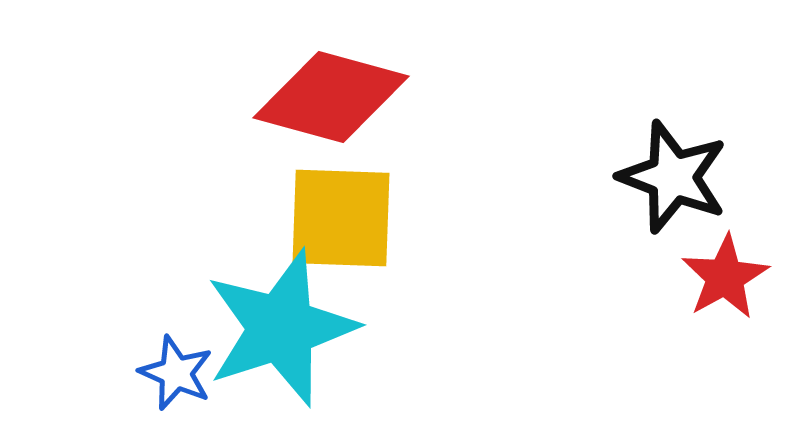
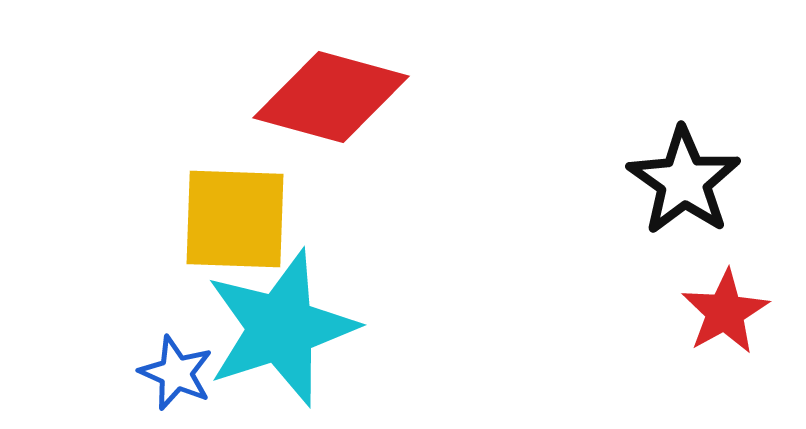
black star: moved 11 px right, 4 px down; rotated 14 degrees clockwise
yellow square: moved 106 px left, 1 px down
red star: moved 35 px down
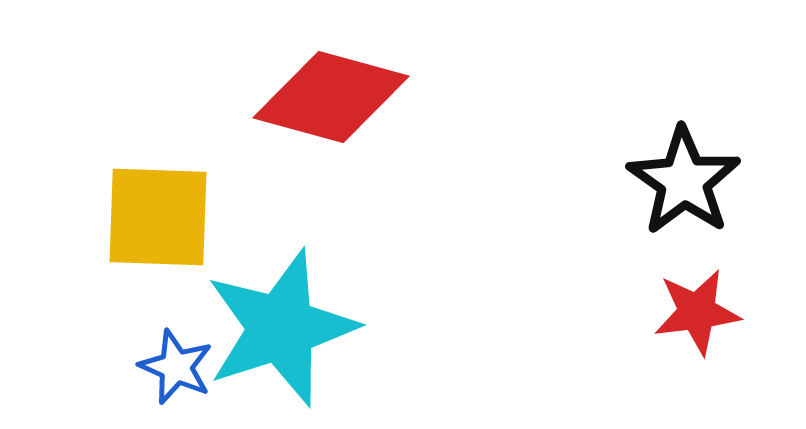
yellow square: moved 77 px left, 2 px up
red star: moved 28 px left; rotated 22 degrees clockwise
blue star: moved 6 px up
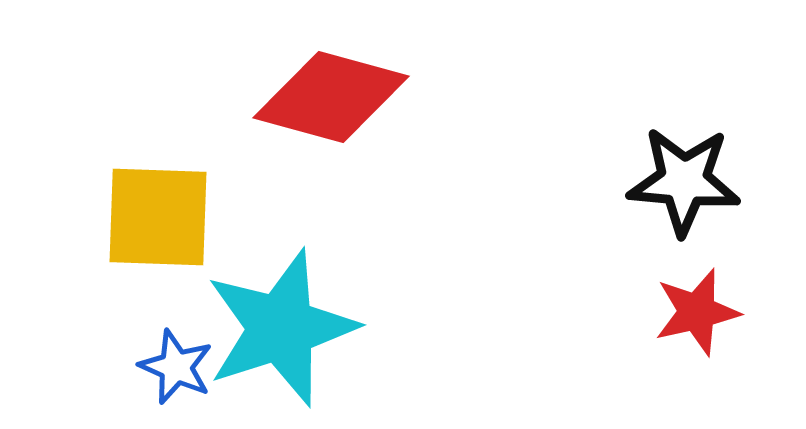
black star: rotated 30 degrees counterclockwise
red star: rotated 6 degrees counterclockwise
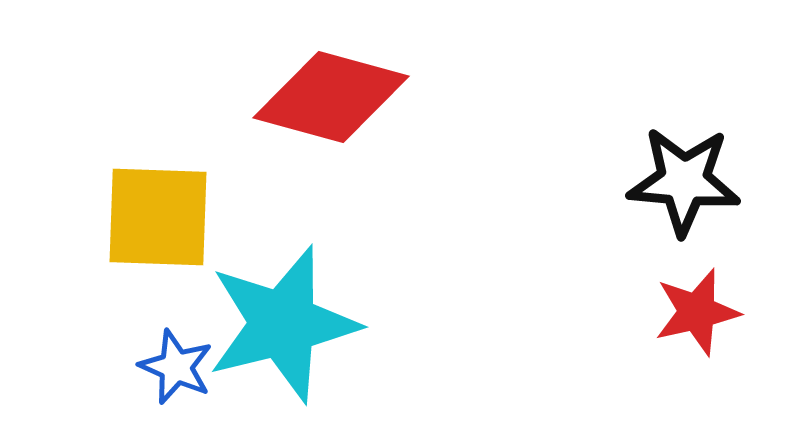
cyan star: moved 2 px right, 4 px up; rotated 4 degrees clockwise
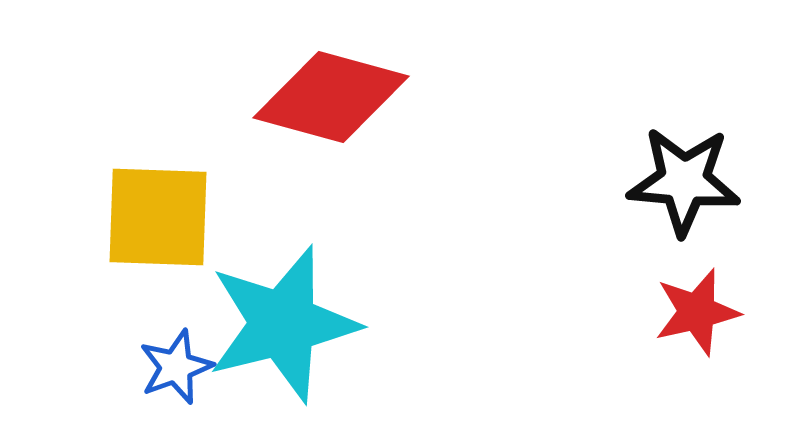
blue star: rotated 28 degrees clockwise
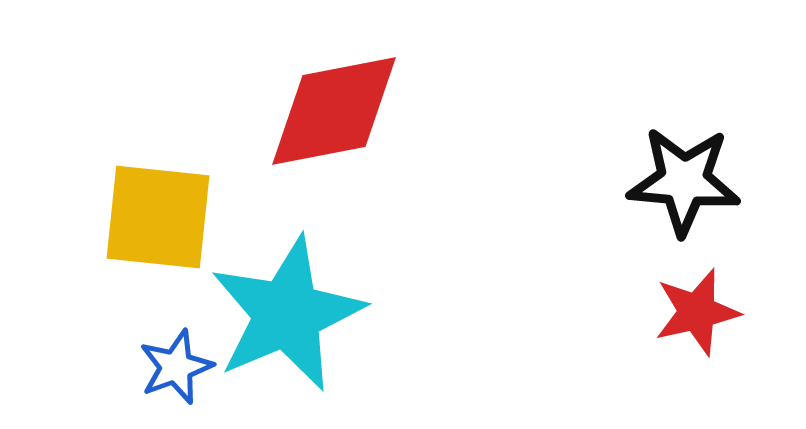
red diamond: moved 3 px right, 14 px down; rotated 26 degrees counterclockwise
yellow square: rotated 4 degrees clockwise
cyan star: moved 4 px right, 10 px up; rotated 9 degrees counterclockwise
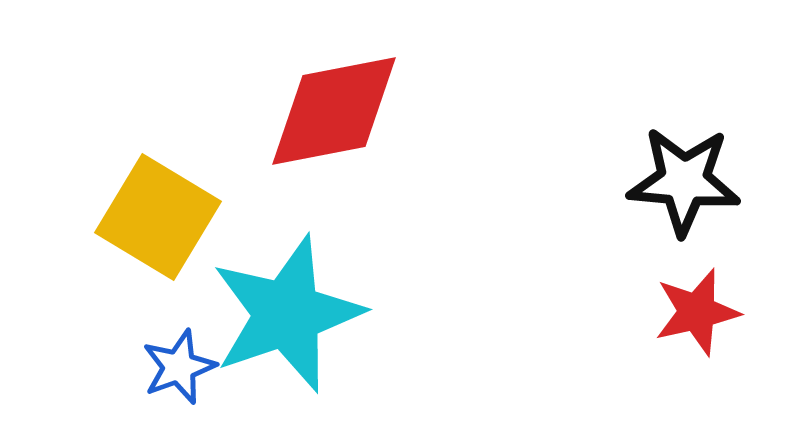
yellow square: rotated 25 degrees clockwise
cyan star: rotated 4 degrees clockwise
blue star: moved 3 px right
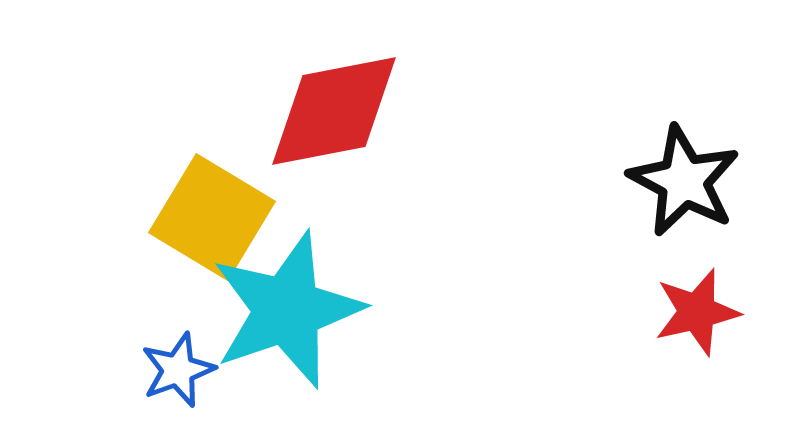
black star: rotated 23 degrees clockwise
yellow square: moved 54 px right
cyan star: moved 4 px up
blue star: moved 1 px left, 3 px down
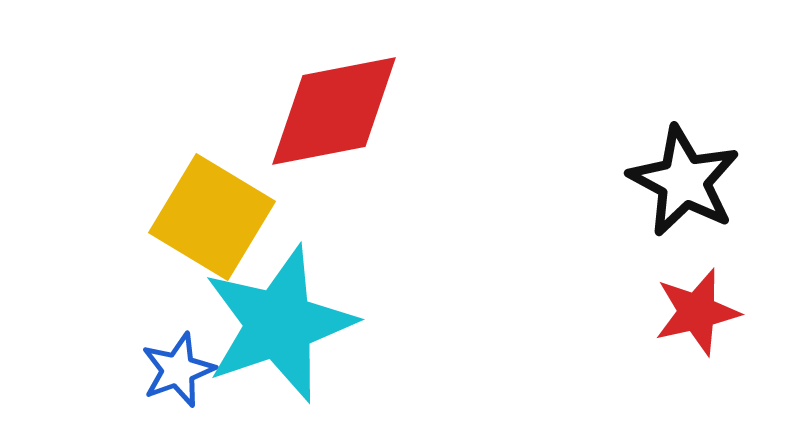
cyan star: moved 8 px left, 14 px down
